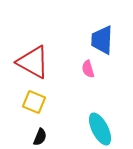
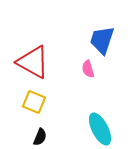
blue trapezoid: rotated 16 degrees clockwise
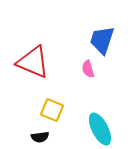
red triangle: rotated 6 degrees counterclockwise
yellow square: moved 18 px right, 8 px down
black semicircle: rotated 60 degrees clockwise
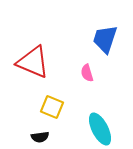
blue trapezoid: moved 3 px right, 1 px up
pink semicircle: moved 1 px left, 4 px down
yellow square: moved 3 px up
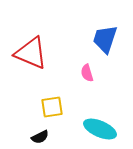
red triangle: moved 2 px left, 9 px up
yellow square: rotated 30 degrees counterclockwise
cyan ellipse: rotated 40 degrees counterclockwise
black semicircle: rotated 18 degrees counterclockwise
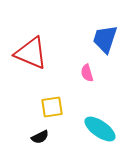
cyan ellipse: rotated 12 degrees clockwise
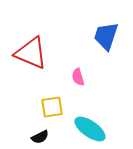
blue trapezoid: moved 1 px right, 3 px up
pink semicircle: moved 9 px left, 4 px down
cyan ellipse: moved 10 px left
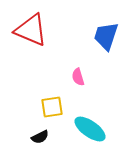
red triangle: moved 23 px up
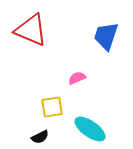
pink semicircle: moved 1 px left, 1 px down; rotated 84 degrees clockwise
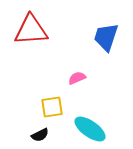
red triangle: rotated 27 degrees counterclockwise
blue trapezoid: moved 1 px down
black semicircle: moved 2 px up
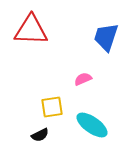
red triangle: rotated 6 degrees clockwise
pink semicircle: moved 6 px right, 1 px down
cyan ellipse: moved 2 px right, 4 px up
